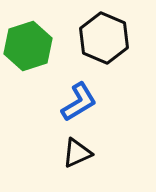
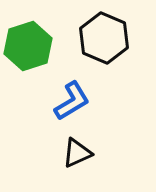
blue L-shape: moved 7 px left, 1 px up
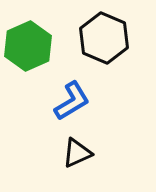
green hexagon: rotated 6 degrees counterclockwise
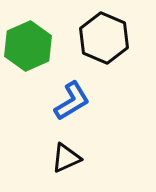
black triangle: moved 11 px left, 5 px down
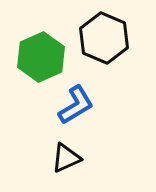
green hexagon: moved 13 px right, 11 px down
blue L-shape: moved 4 px right, 4 px down
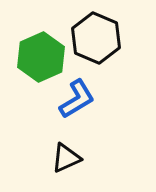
black hexagon: moved 8 px left
blue L-shape: moved 1 px right, 6 px up
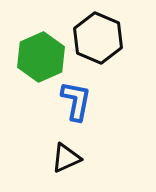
black hexagon: moved 2 px right
blue L-shape: moved 1 px left, 2 px down; rotated 48 degrees counterclockwise
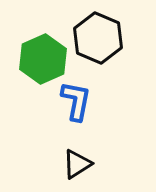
green hexagon: moved 2 px right, 2 px down
black triangle: moved 11 px right, 6 px down; rotated 8 degrees counterclockwise
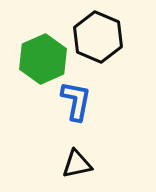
black hexagon: moved 1 px up
black triangle: rotated 20 degrees clockwise
